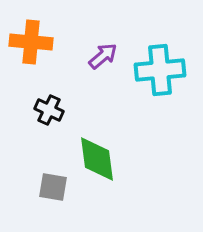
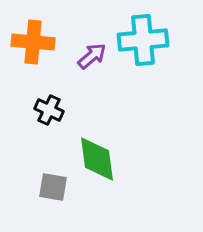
orange cross: moved 2 px right
purple arrow: moved 11 px left
cyan cross: moved 17 px left, 30 px up
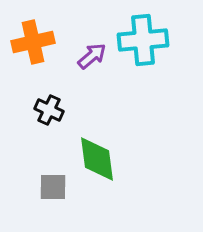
orange cross: rotated 18 degrees counterclockwise
gray square: rotated 8 degrees counterclockwise
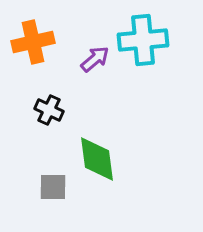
purple arrow: moved 3 px right, 3 px down
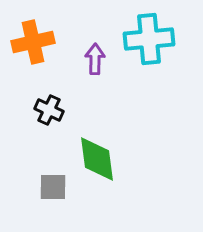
cyan cross: moved 6 px right, 1 px up
purple arrow: rotated 48 degrees counterclockwise
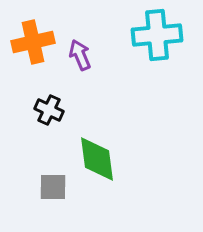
cyan cross: moved 8 px right, 4 px up
purple arrow: moved 15 px left, 4 px up; rotated 24 degrees counterclockwise
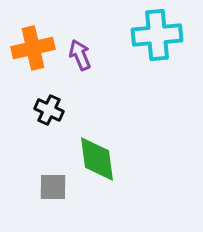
orange cross: moved 6 px down
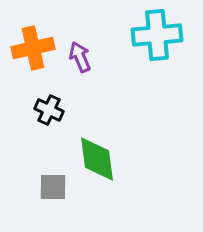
purple arrow: moved 2 px down
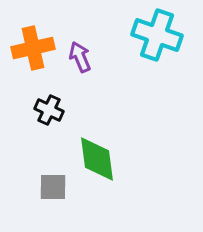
cyan cross: rotated 24 degrees clockwise
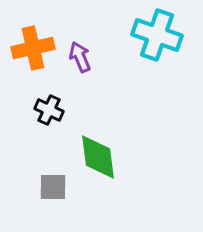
green diamond: moved 1 px right, 2 px up
